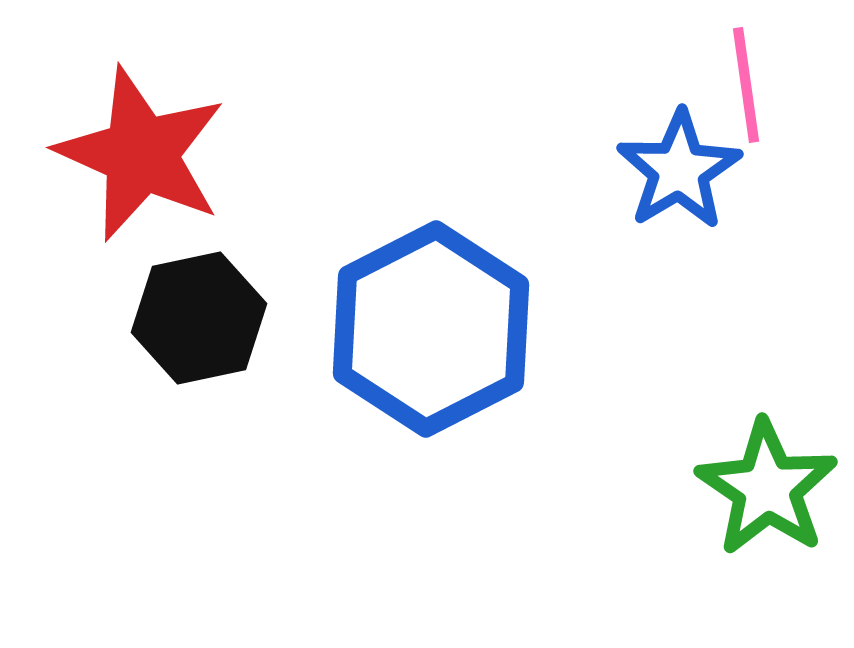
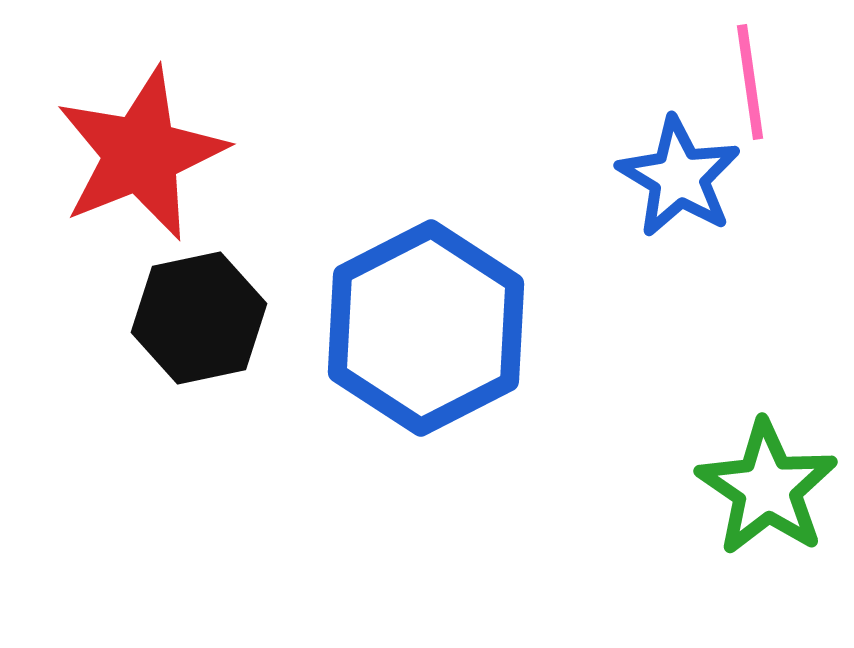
pink line: moved 4 px right, 3 px up
red star: rotated 26 degrees clockwise
blue star: moved 7 px down; rotated 10 degrees counterclockwise
blue hexagon: moved 5 px left, 1 px up
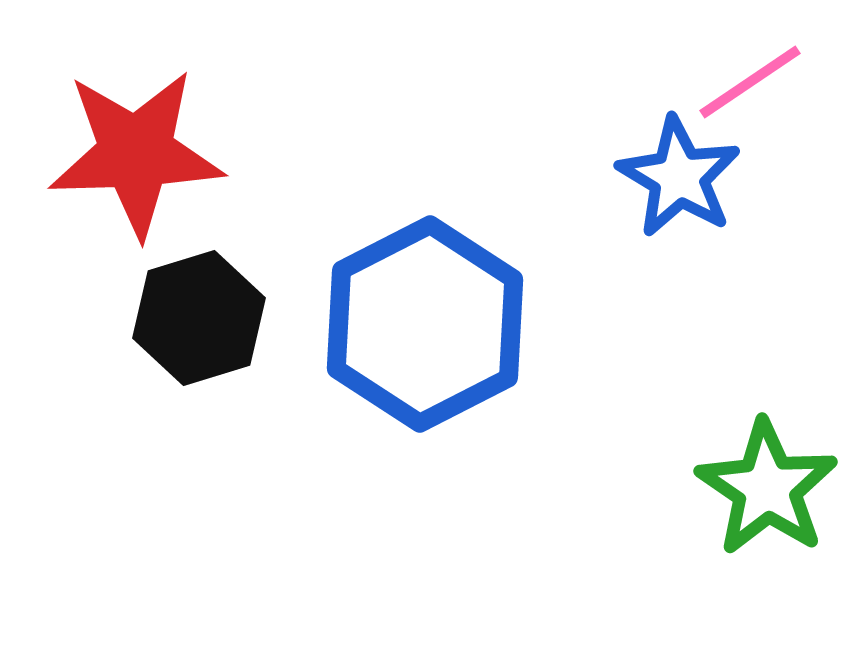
pink line: rotated 64 degrees clockwise
red star: moved 5 px left, 1 px up; rotated 20 degrees clockwise
black hexagon: rotated 5 degrees counterclockwise
blue hexagon: moved 1 px left, 4 px up
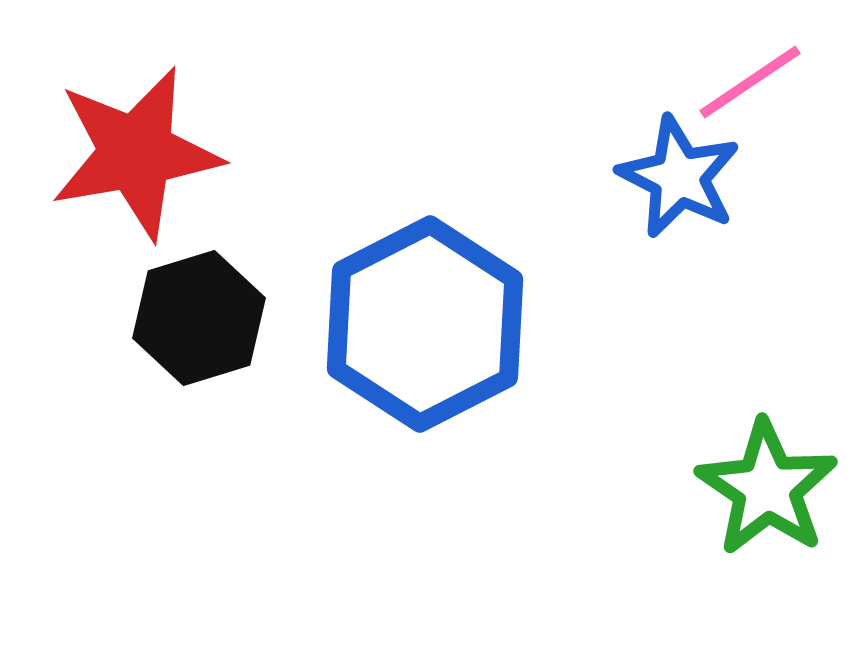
red star: rotated 8 degrees counterclockwise
blue star: rotated 4 degrees counterclockwise
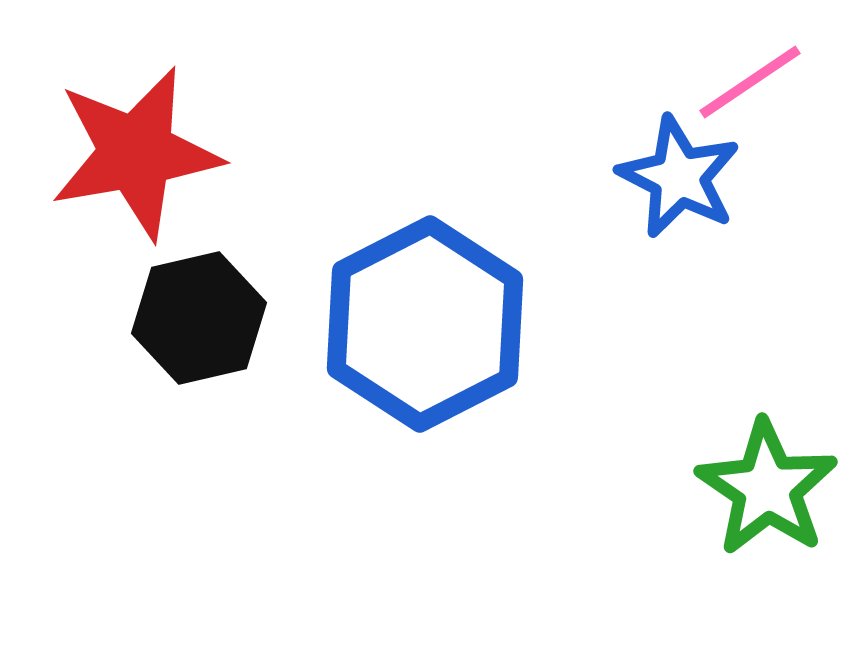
black hexagon: rotated 4 degrees clockwise
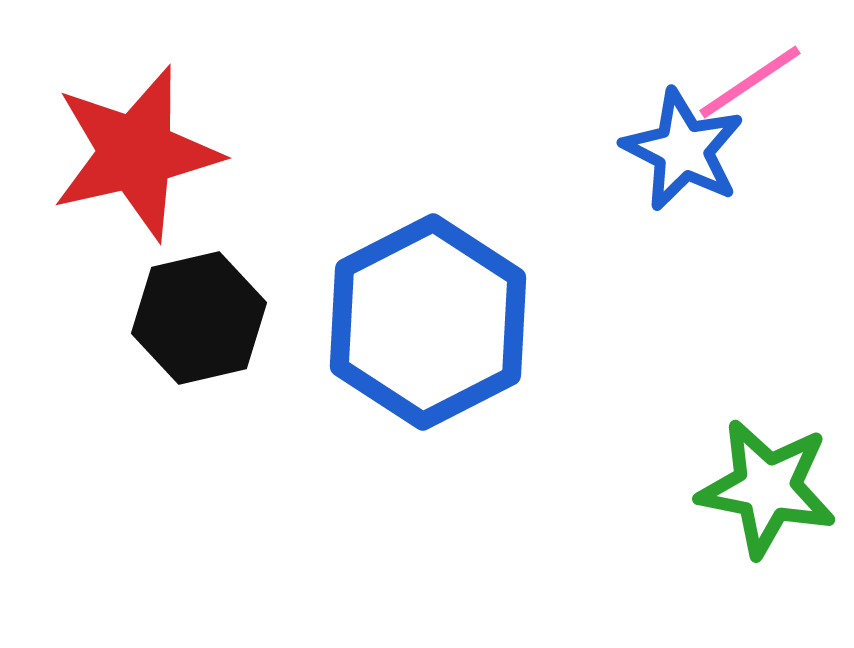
red star: rotated 3 degrees counterclockwise
blue star: moved 4 px right, 27 px up
blue hexagon: moved 3 px right, 2 px up
green star: rotated 23 degrees counterclockwise
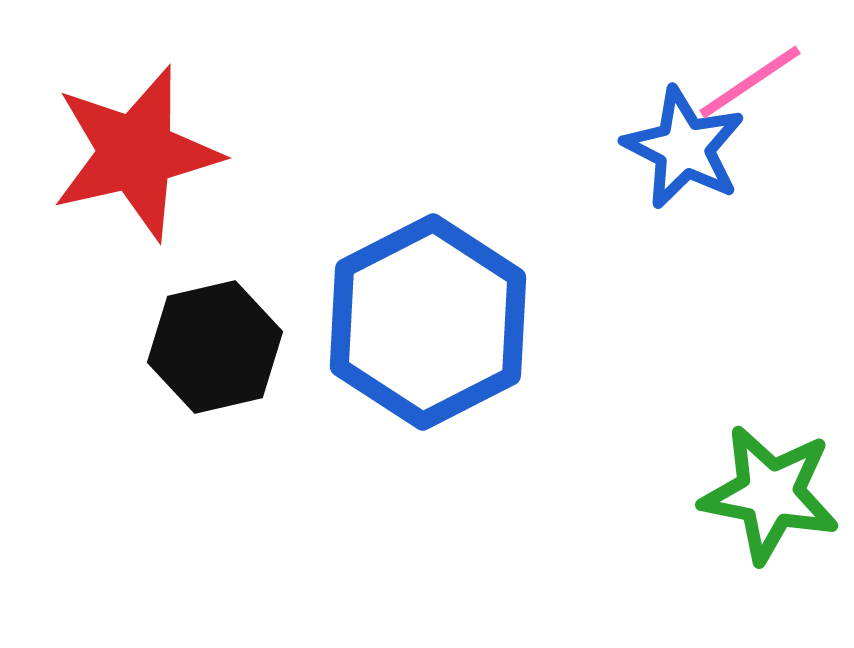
blue star: moved 1 px right, 2 px up
black hexagon: moved 16 px right, 29 px down
green star: moved 3 px right, 6 px down
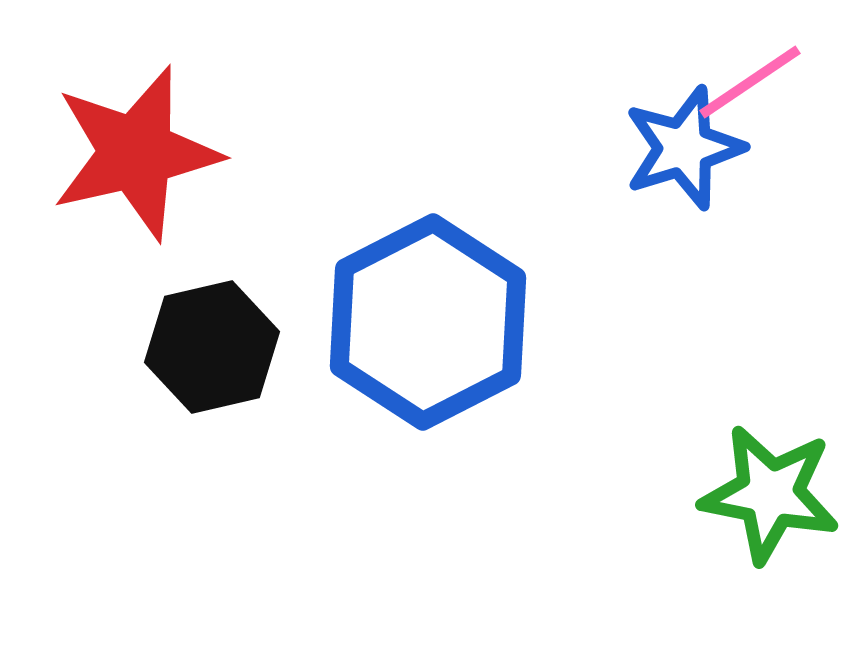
blue star: rotated 28 degrees clockwise
black hexagon: moved 3 px left
